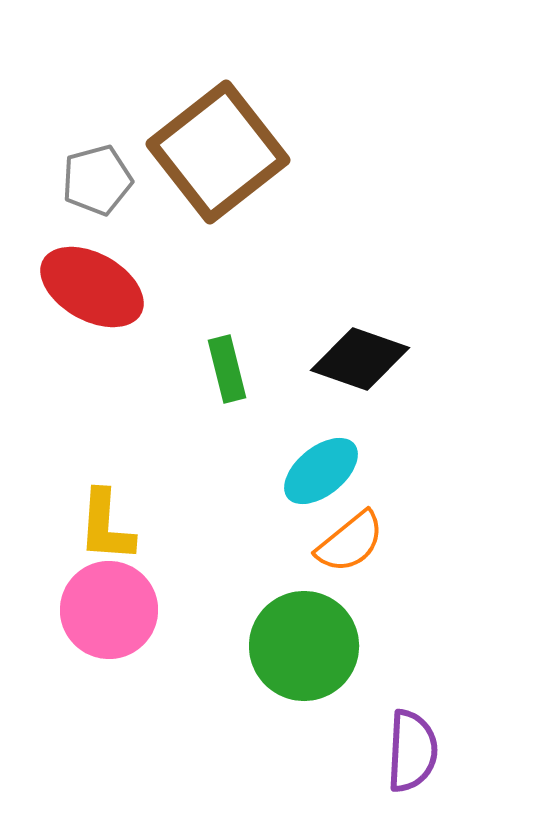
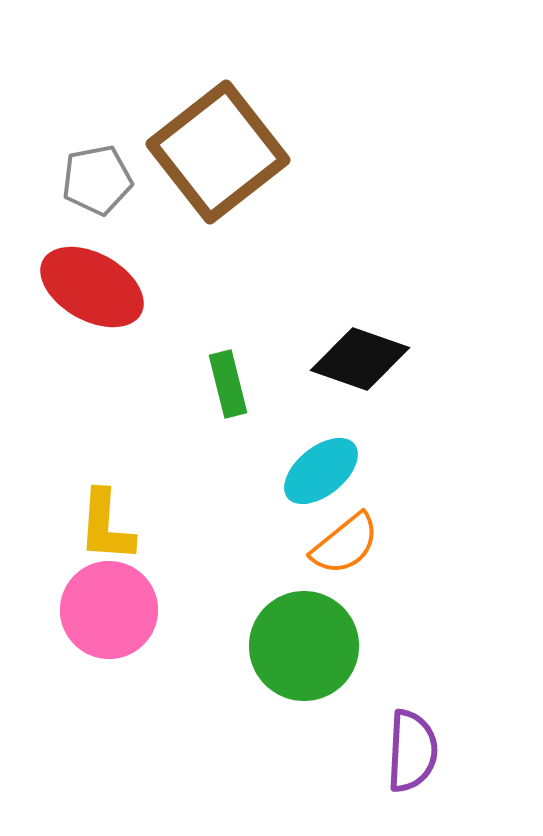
gray pentagon: rotated 4 degrees clockwise
green rectangle: moved 1 px right, 15 px down
orange semicircle: moved 5 px left, 2 px down
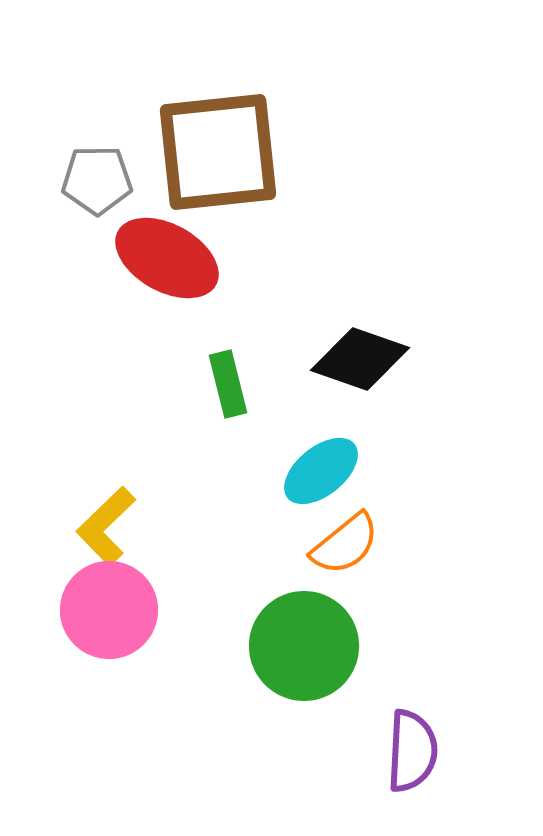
brown square: rotated 32 degrees clockwise
gray pentagon: rotated 10 degrees clockwise
red ellipse: moved 75 px right, 29 px up
yellow L-shape: rotated 42 degrees clockwise
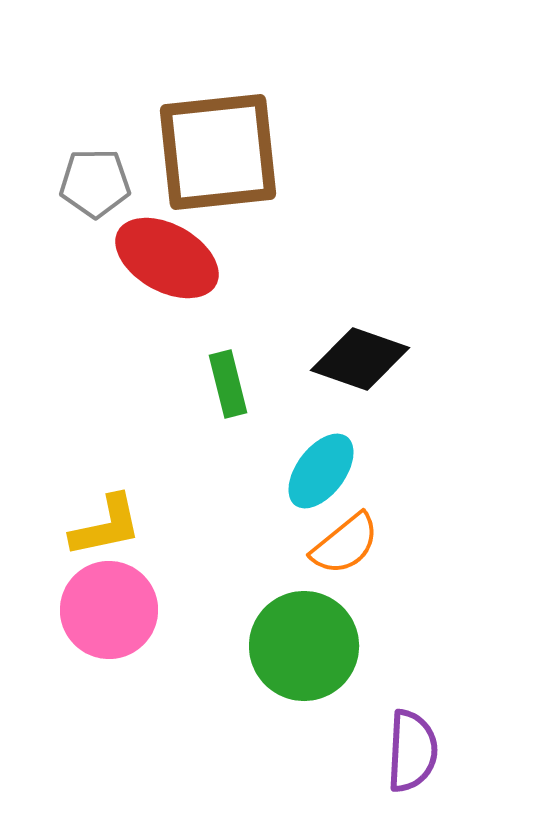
gray pentagon: moved 2 px left, 3 px down
cyan ellipse: rotated 14 degrees counterclockwise
yellow L-shape: rotated 148 degrees counterclockwise
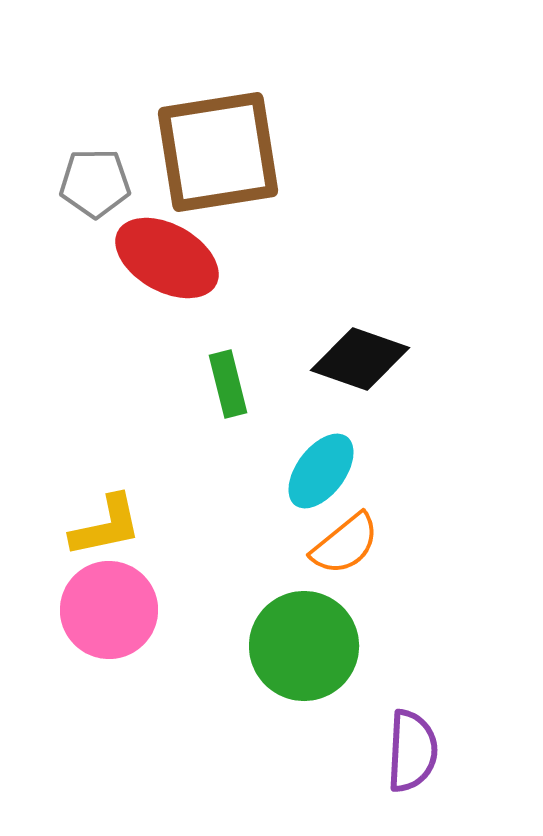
brown square: rotated 3 degrees counterclockwise
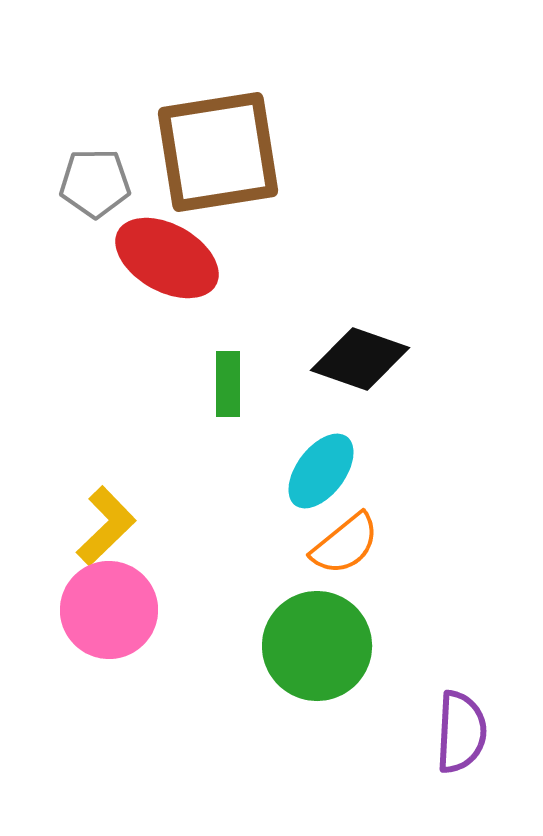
green rectangle: rotated 14 degrees clockwise
yellow L-shape: rotated 32 degrees counterclockwise
green circle: moved 13 px right
purple semicircle: moved 49 px right, 19 px up
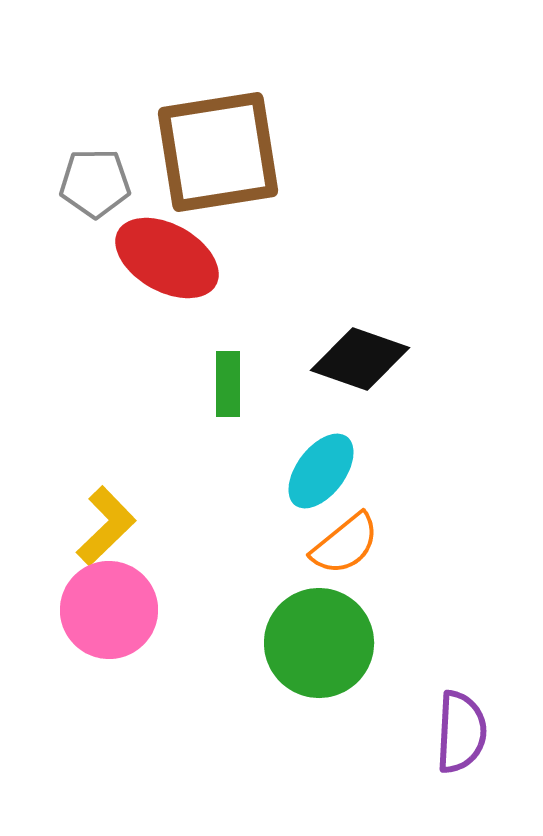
green circle: moved 2 px right, 3 px up
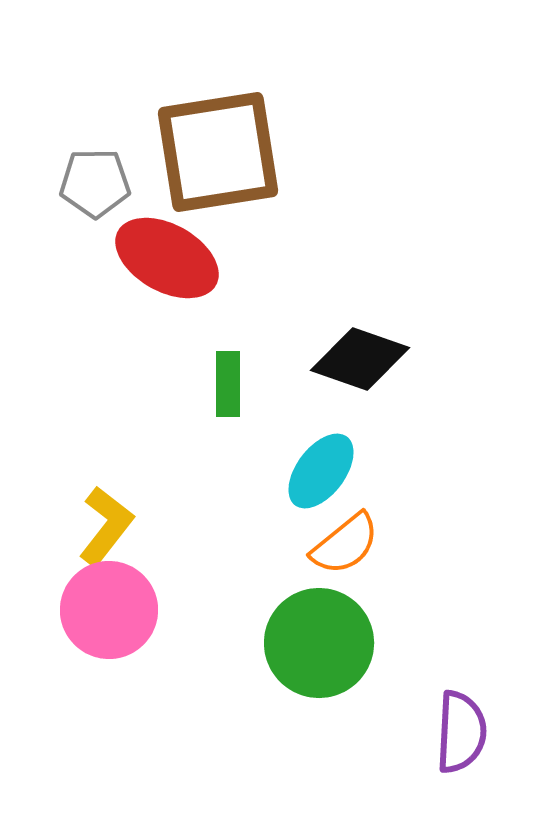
yellow L-shape: rotated 8 degrees counterclockwise
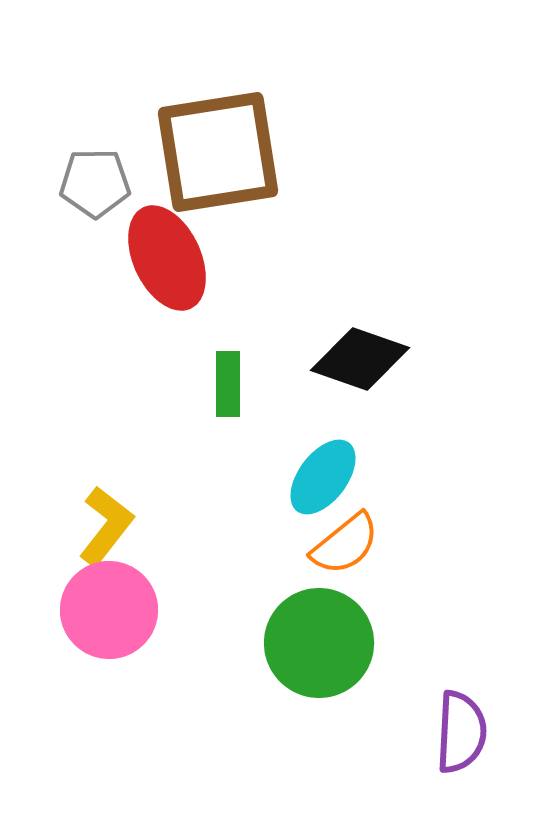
red ellipse: rotated 36 degrees clockwise
cyan ellipse: moved 2 px right, 6 px down
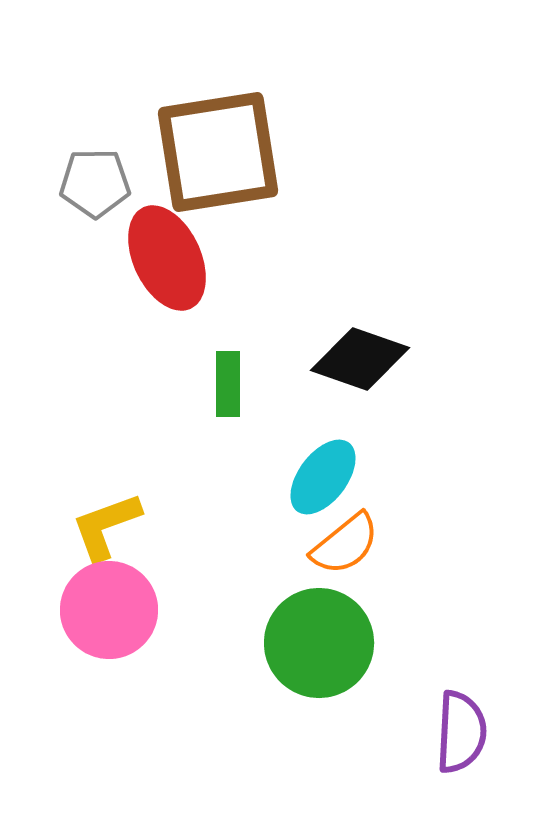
yellow L-shape: rotated 148 degrees counterclockwise
